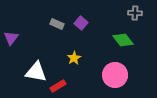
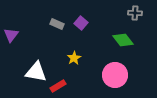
purple triangle: moved 3 px up
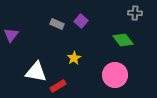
purple square: moved 2 px up
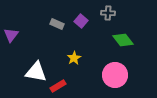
gray cross: moved 27 px left
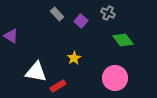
gray cross: rotated 24 degrees clockwise
gray rectangle: moved 10 px up; rotated 24 degrees clockwise
purple triangle: moved 1 px down; rotated 35 degrees counterclockwise
pink circle: moved 3 px down
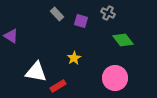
purple square: rotated 24 degrees counterclockwise
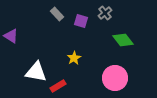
gray cross: moved 3 px left; rotated 24 degrees clockwise
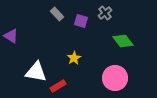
green diamond: moved 1 px down
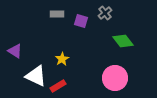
gray rectangle: rotated 48 degrees counterclockwise
purple triangle: moved 4 px right, 15 px down
yellow star: moved 12 px left, 1 px down
white triangle: moved 4 px down; rotated 15 degrees clockwise
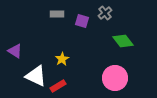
purple square: moved 1 px right
